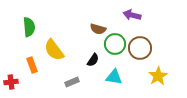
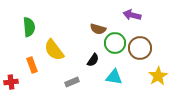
green circle: moved 1 px up
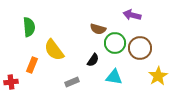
orange rectangle: rotated 42 degrees clockwise
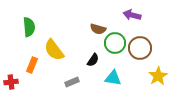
cyan triangle: moved 1 px left, 1 px down
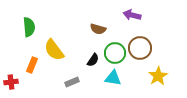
green circle: moved 10 px down
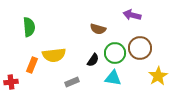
yellow semicircle: moved 5 px down; rotated 60 degrees counterclockwise
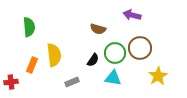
yellow semicircle: rotated 90 degrees counterclockwise
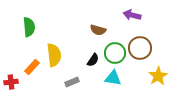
brown semicircle: moved 1 px down
orange rectangle: moved 2 px down; rotated 21 degrees clockwise
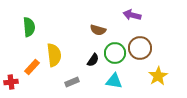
cyan triangle: moved 1 px right, 3 px down
